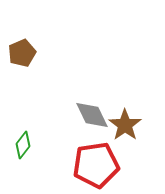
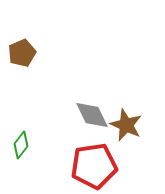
brown star: moved 1 px right; rotated 12 degrees counterclockwise
green diamond: moved 2 px left
red pentagon: moved 2 px left, 1 px down
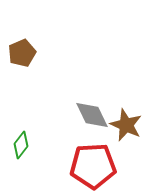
red pentagon: moved 1 px left; rotated 6 degrees clockwise
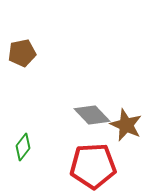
brown pentagon: rotated 12 degrees clockwise
gray diamond: rotated 18 degrees counterclockwise
green diamond: moved 2 px right, 2 px down
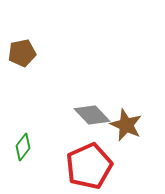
red pentagon: moved 4 px left; rotated 21 degrees counterclockwise
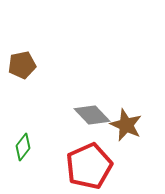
brown pentagon: moved 12 px down
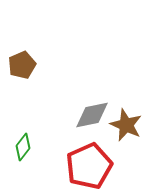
brown pentagon: rotated 12 degrees counterclockwise
gray diamond: rotated 57 degrees counterclockwise
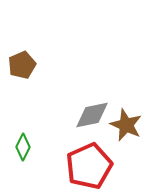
green diamond: rotated 12 degrees counterclockwise
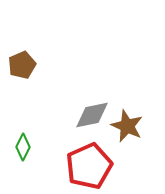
brown star: moved 1 px right, 1 px down
